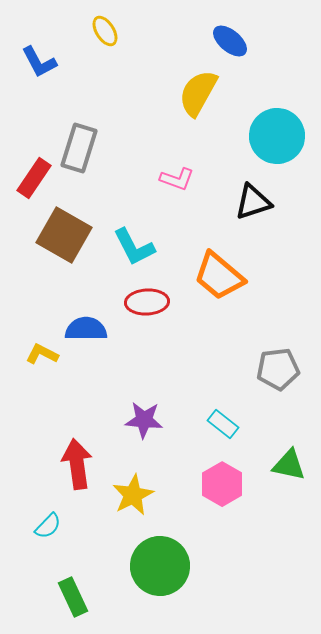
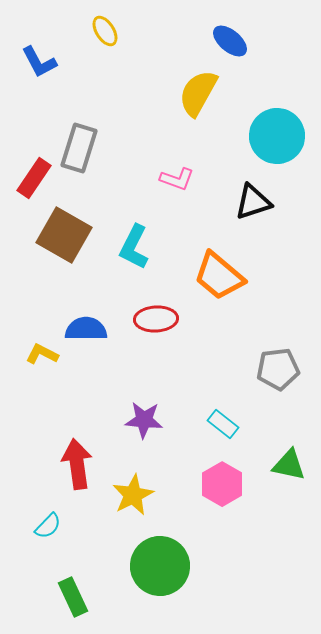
cyan L-shape: rotated 54 degrees clockwise
red ellipse: moved 9 px right, 17 px down
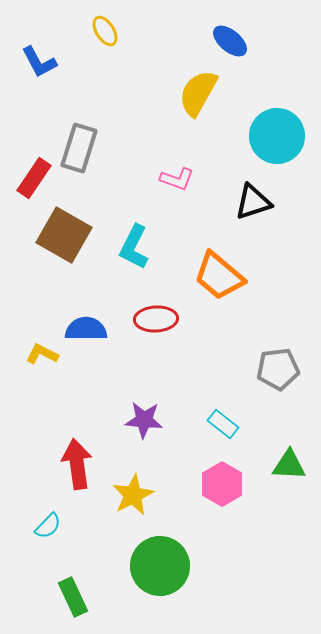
green triangle: rotated 9 degrees counterclockwise
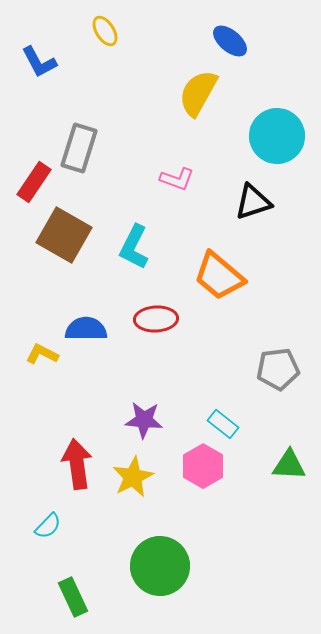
red rectangle: moved 4 px down
pink hexagon: moved 19 px left, 18 px up
yellow star: moved 18 px up
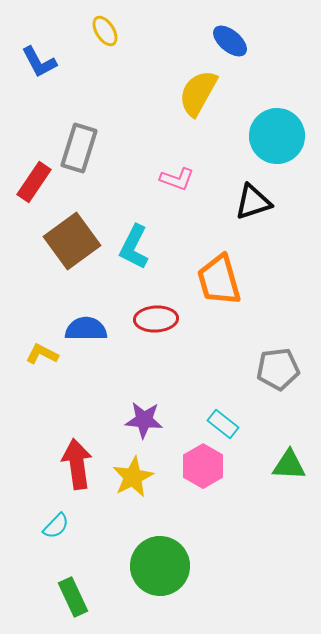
brown square: moved 8 px right, 6 px down; rotated 24 degrees clockwise
orange trapezoid: moved 4 px down; rotated 34 degrees clockwise
cyan semicircle: moved 8 px right
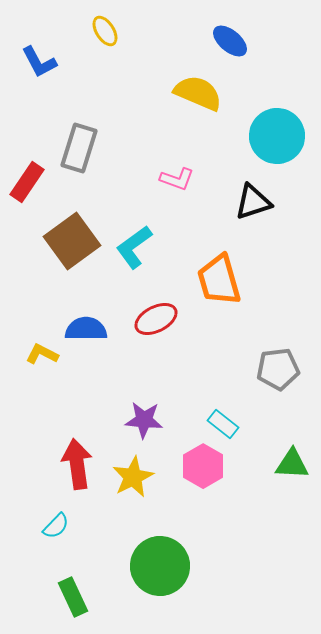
yellow semicircle: rotated 84 degrees clockwise
red rectangle: moved 7 px left
cyan L-shape: rotated 27 degrees clockwise
red ellipse: rotated 24 degrees counterclockwise
green triangle: moved 3 px right, 1 px up
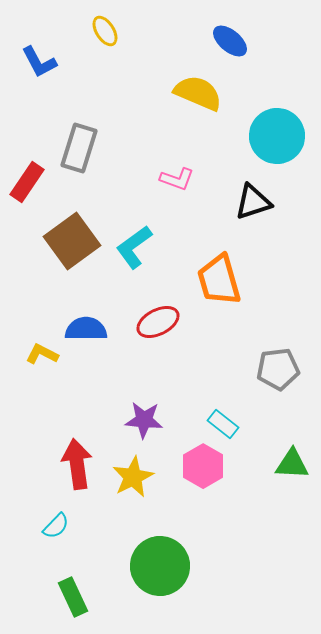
red ellipse: moved 2 px right, 3 px down
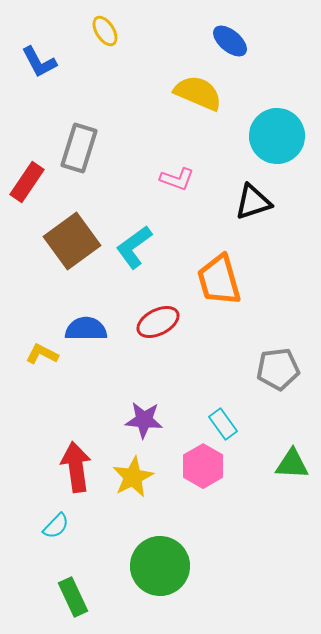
cyan rectangle: rotated 16 degrees clockwise
red arrow: moved 1 px left, 3 px down
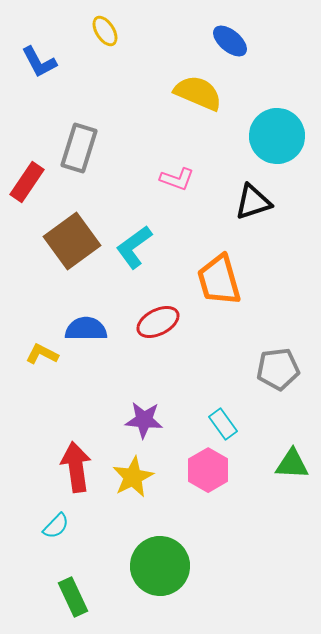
pink hexagon: moved 5 px right, 4 px down
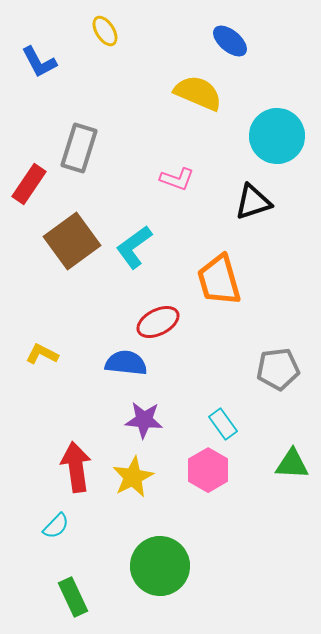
red rectangle: moved 2 px right, 2 px down
blue semicircle: moved 40 px right, 34 px down; rotated 6 degrees clockwise
